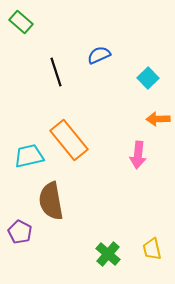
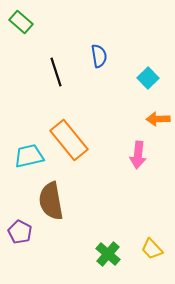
blue semicircle: moved 1 px down; rotated 105 degrees clockwise
yellow trapezoid: rotated 30 degrees counterclockwise
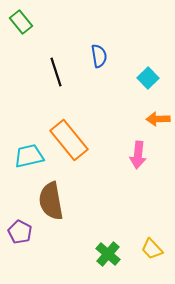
green rectangle: rotated 10 degrees clockwise
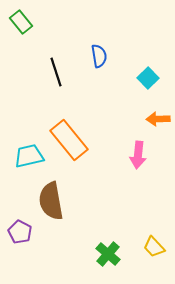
yellow trapezoid: moved 2 px right, 2 px up
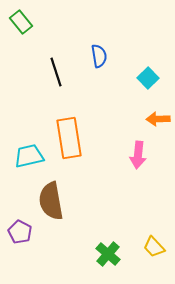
orange rectangle: moved 2 px up; rotated 30 degrees clockwise
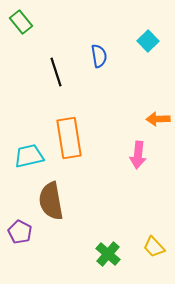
cyan square: moved 37 px up
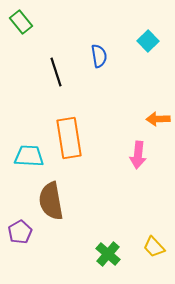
cyan trapezoid: rotated 16 degrees clockwise
purple pentagon: rotated 15 degrees clockwise
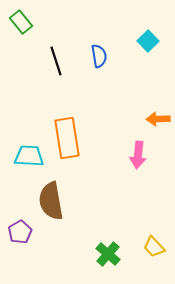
black line: moved 11 px up
orange rectangle: moved 2 px left
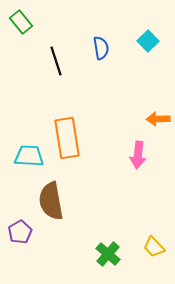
blue semicircle: moved 2 px right, 8 px up
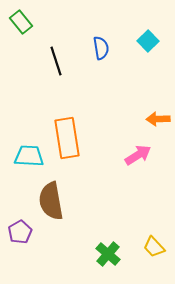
pink arrow: rotated 128 degrees counterclockwise
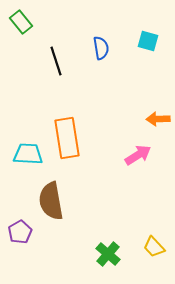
cyan square: rotated 30 degrees counterclockwise
cyan trapezoid: moved 1 px left, 2 px up
